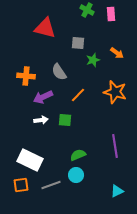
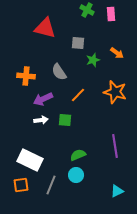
purple arrow: moved 2 px down
gray line: rotated 48 degrees counterclockwise
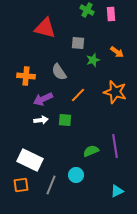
orange arrow: moved 1 px up
green semicircle: moved 13 px right, 4 px up
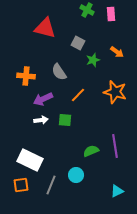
gray square: rotated 24 degrees clockwise
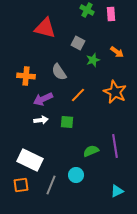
orange star: rotated 10 degrees clockwise
green square: moved 2 px right, 2 px down
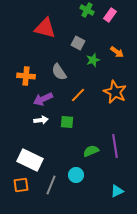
pink rectangle: moved 1 px left, 1 px down; rotated 40 degrees clockwise
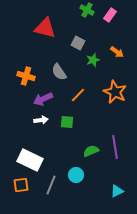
orange cross: rotated 12 degrees clockwise
purple line: moved 1 px down
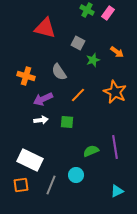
pink rectangle: moved 2 px left, 2 px up
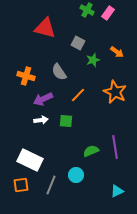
green square: moved 1 px left, 1 px up
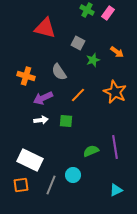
purple arrow: moved 1 px up
cyan circle: moved 3 px left
cyan triangle: moved 1 px left, 1 px up
